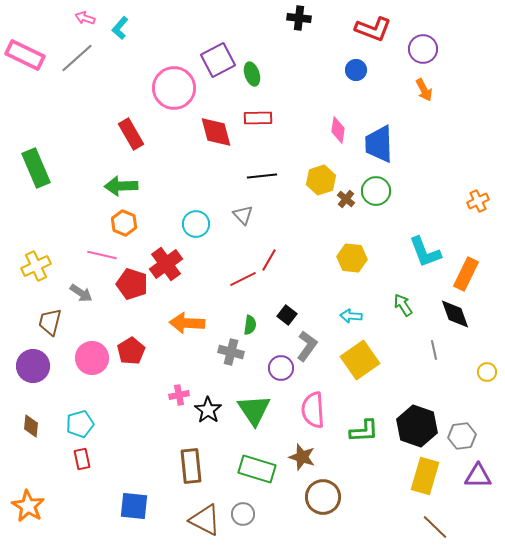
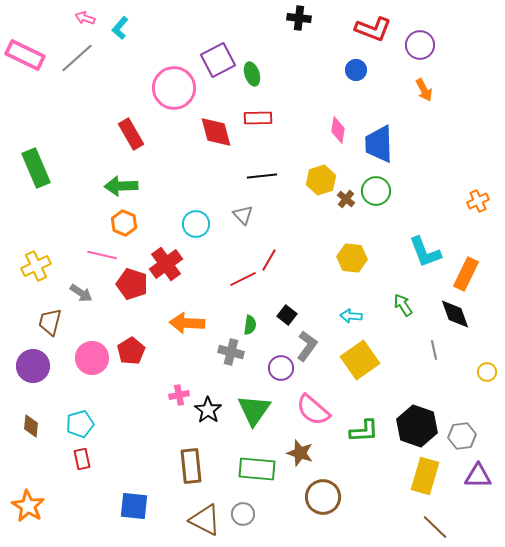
purple circle at (423, 49): moved 3 px left, 4 px up
green triangle at (254, 410): rotated 9 degrees clockwise
pink semicircle at (313, 410): rotated 45 degrees counterclockwise
brown star at (302, 457): moved 2 px left, 4 px up
green rectangle at (257, 469): rotated 12 degrees counterclockwise
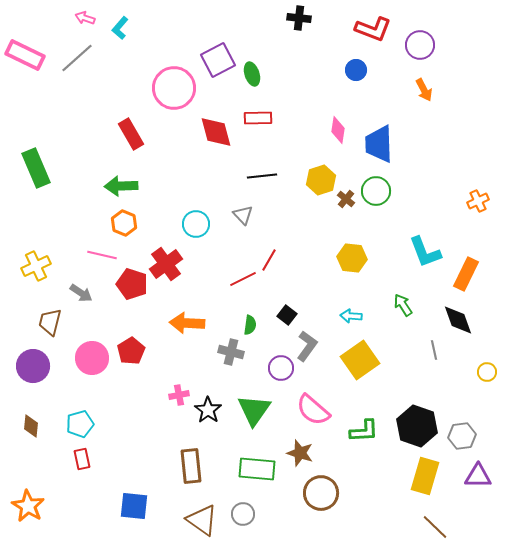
black diamond at (455, 314): moved 3 px right, 6 px down
brown circle at (323, 497): moved 2 px left, 4 px up
brown triangle at (205, 520): moved 3 px left; rotated 8 degrees clockwise
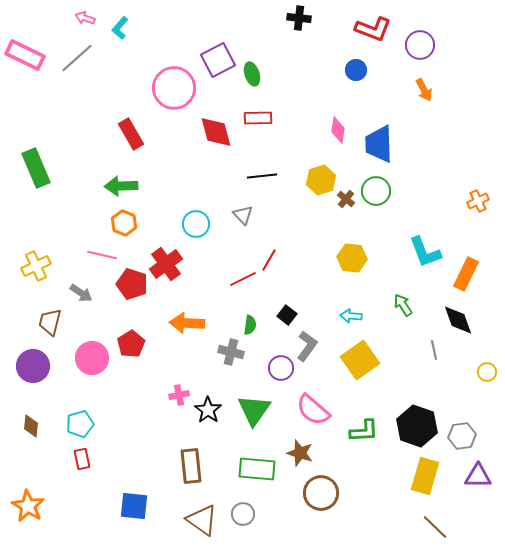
red pentagon at (131, 351): moved 7 px up
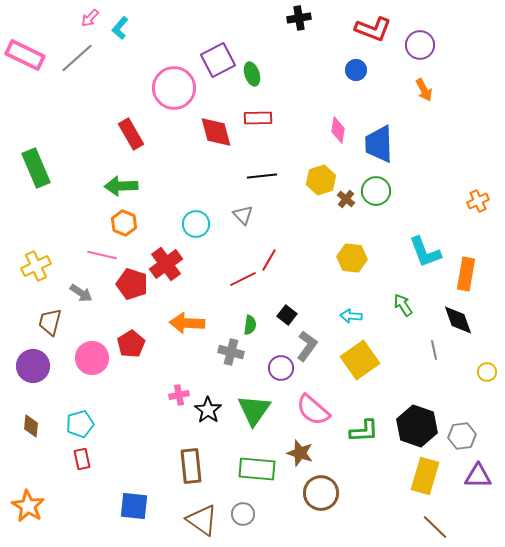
pink arrow at (85, 18): moved 5 px right; rotated 66 degrees counterclockwise
black cross at (299, 18): rotated 15 degrees counterclockwise
orange rectangle at (466, 274): rotated 16 degrees counterclockwise
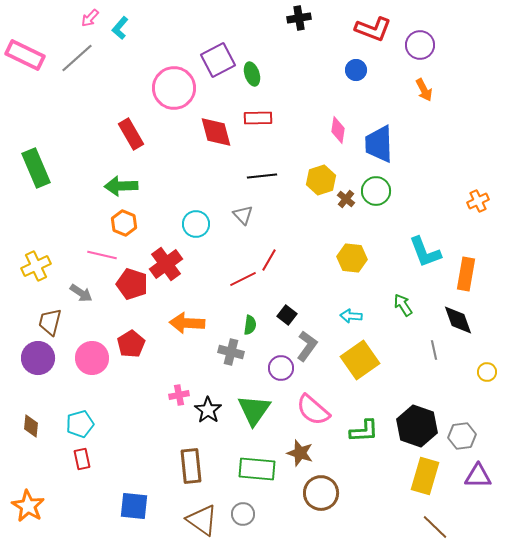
purple circle at (33, 366): moved 5 px right, 8 px up
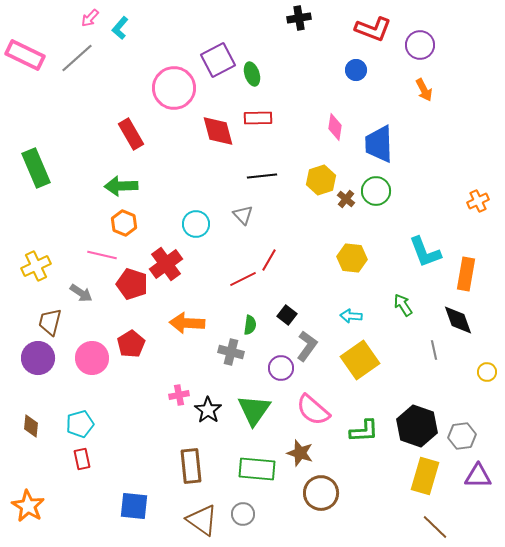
pink diamond at (338, 130): moved 3 px left, 3 px up
red diamond at (216, 132): moved 2 px right, 1 px up
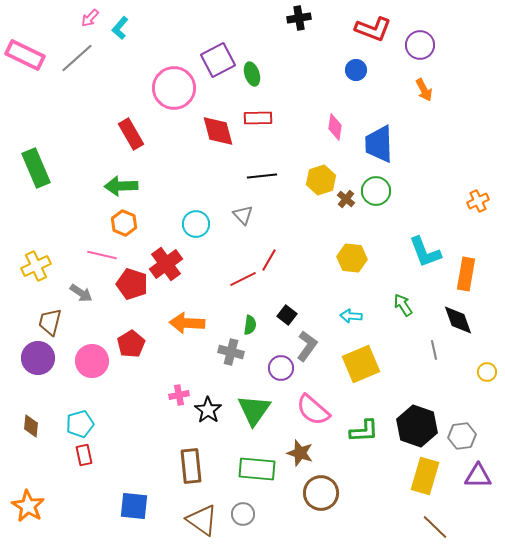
pink circle at (92, 358): moved 3 px down
yellow square at (360, 360): moved 1 px right, 4 px down; rotated 12 degrees clockwise
red rectangle at (82, 459): moved 2 px right, 4 px up
